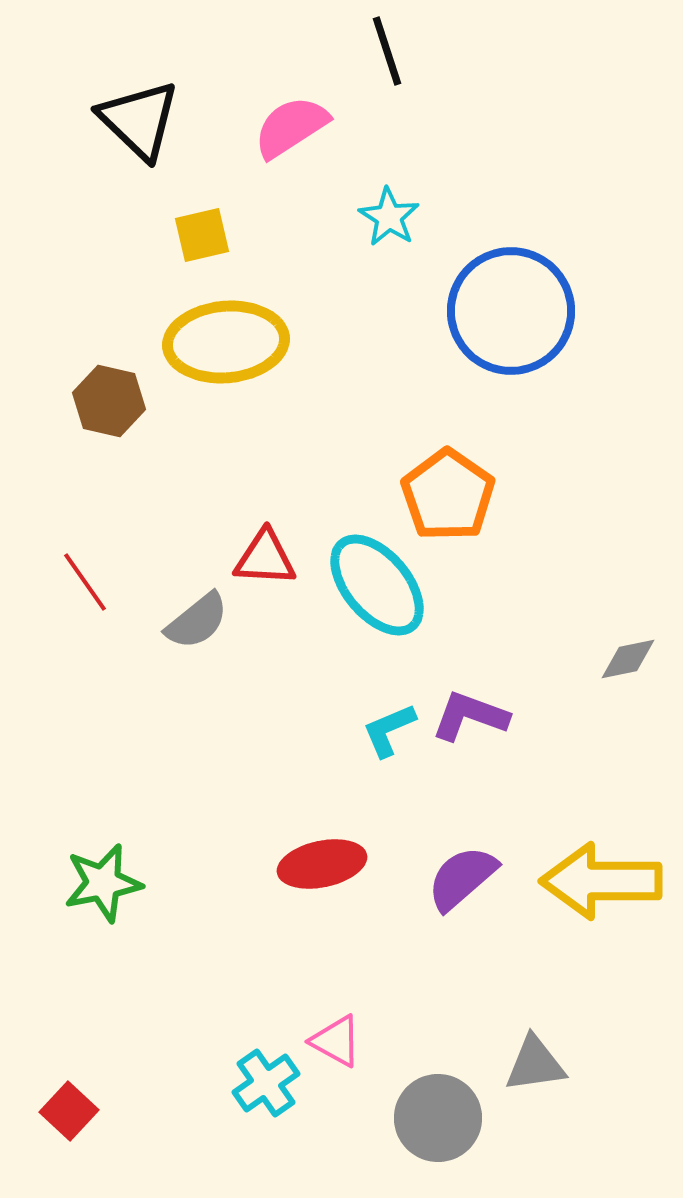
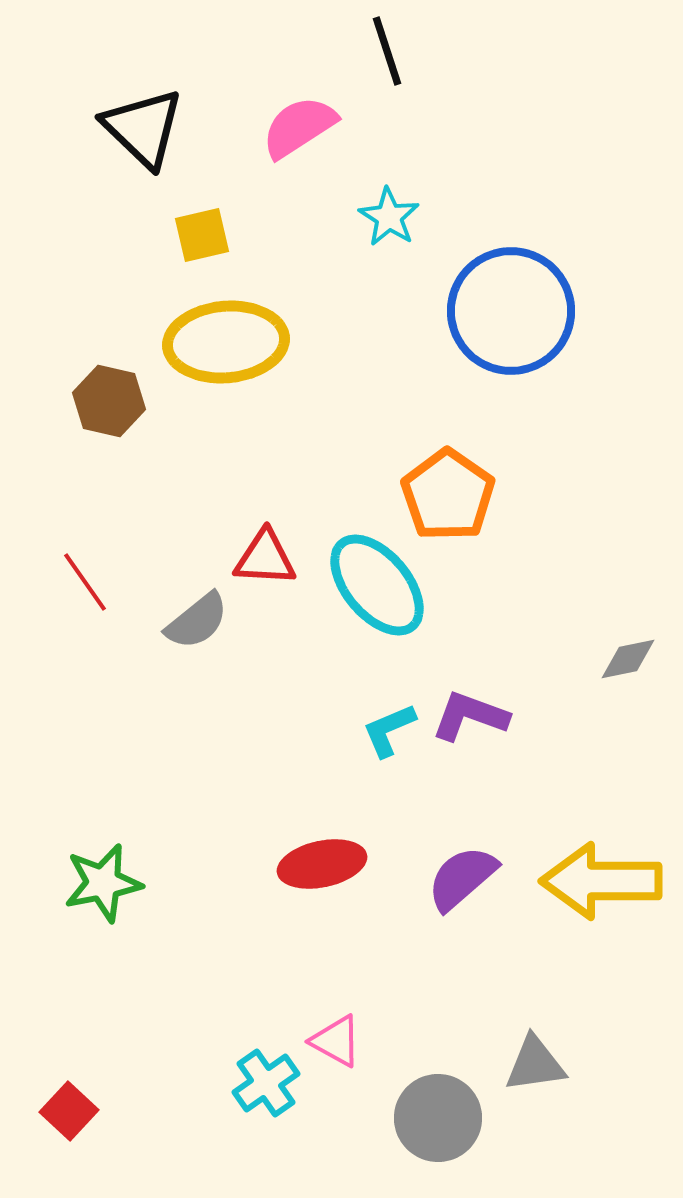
black triangle: moved 4 px right, 8 px down
pink semicircle: moved 8 px right
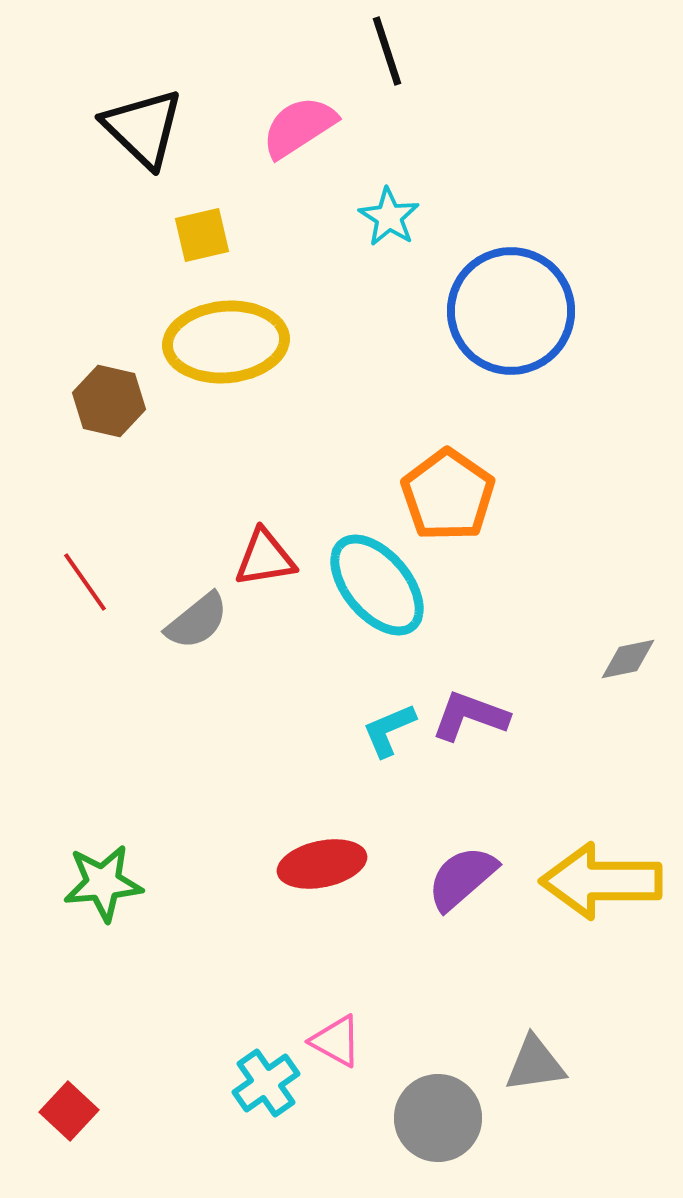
red triangle: rotated 12 degrees counterclockwise
green star: rotated 6 degrees clockwise
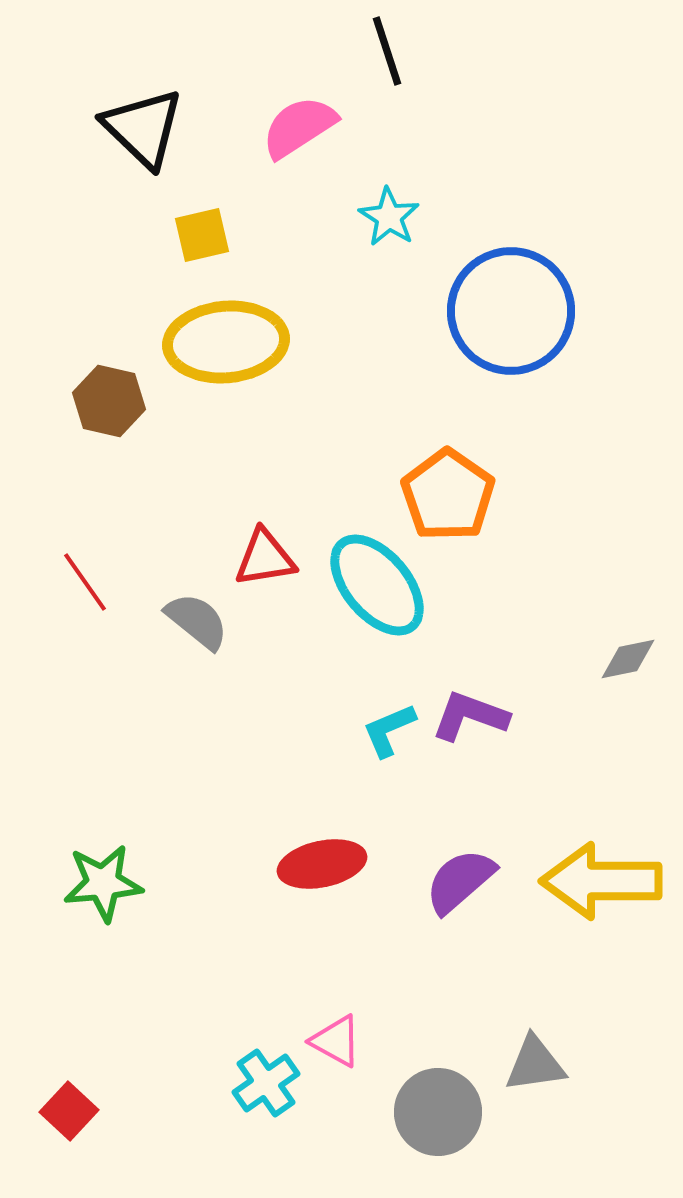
gray semicircle: rotated 102 degrees counterclockwise
purple semicircle: moved 2 px left, 3 px down
gray circle: moved 6 px up
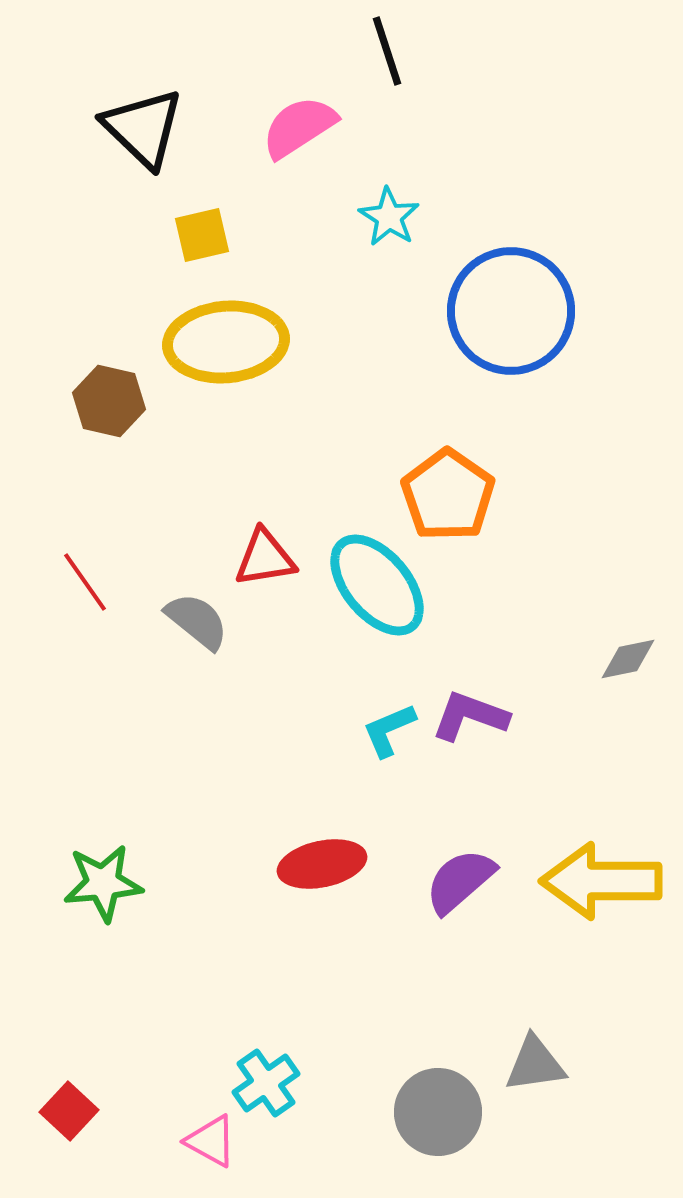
pink triangle: moved 125 px left, 100 px down
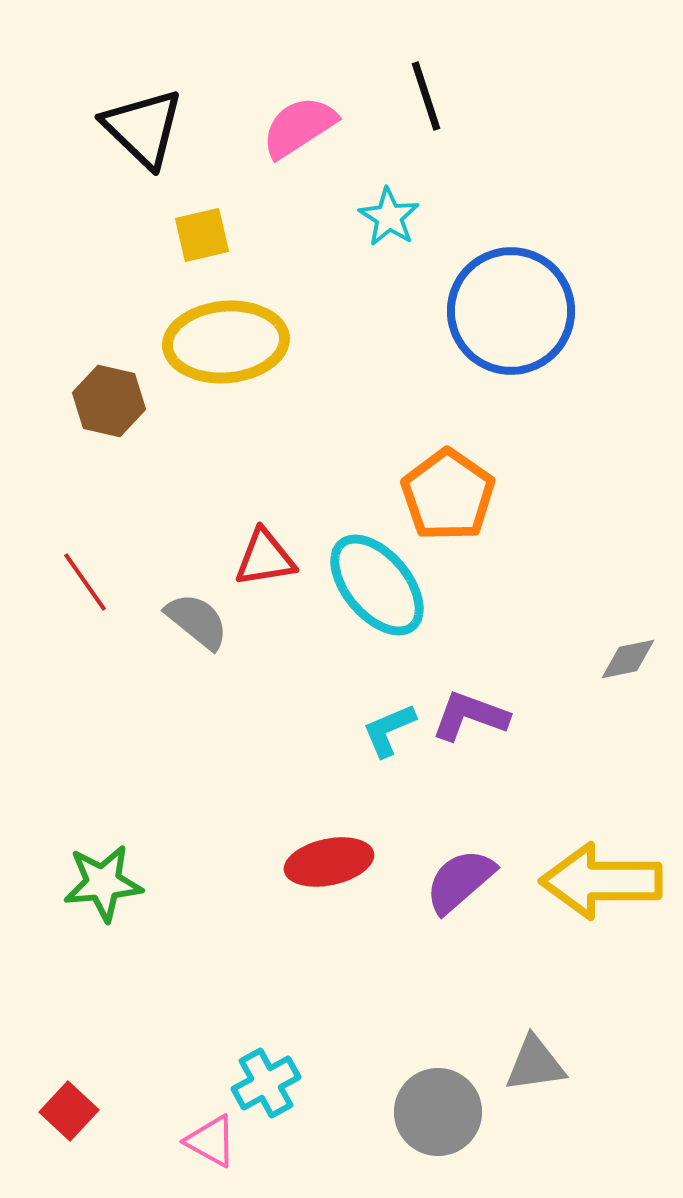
black line: moved 39 px right, 45 px down
red ellipse: moved 7 px right, 2 px up
cyan cross: rotated 6 degrees clockwise
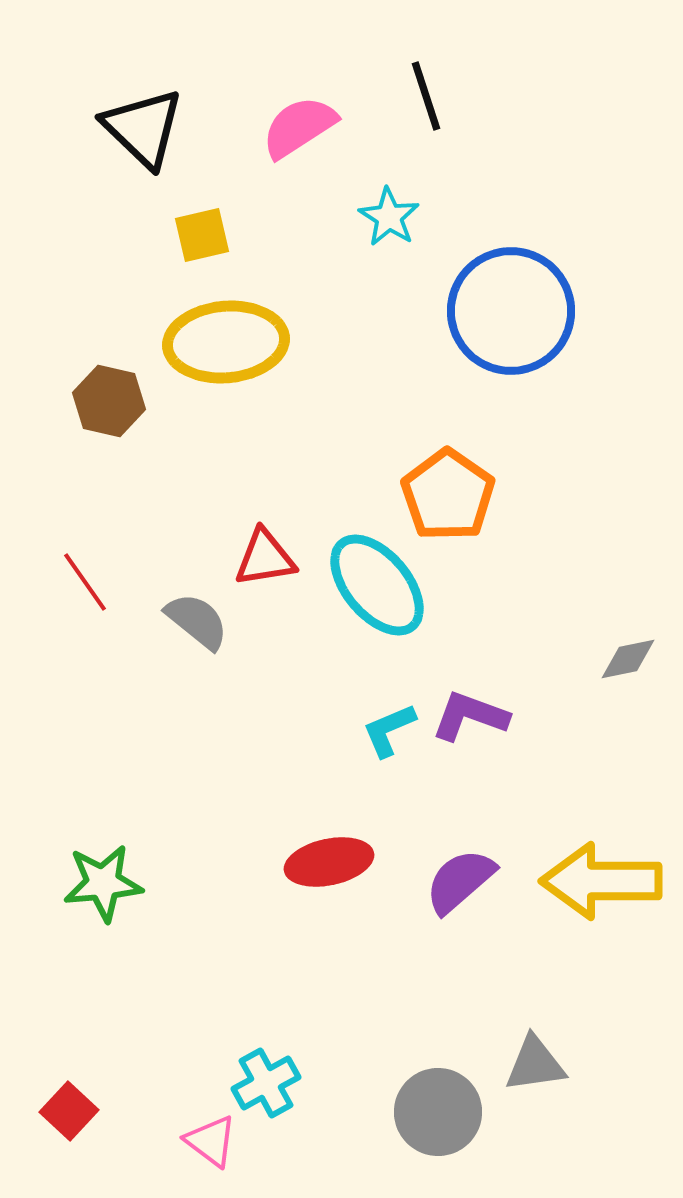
pink triangle: rotated 8 degrees clockwise
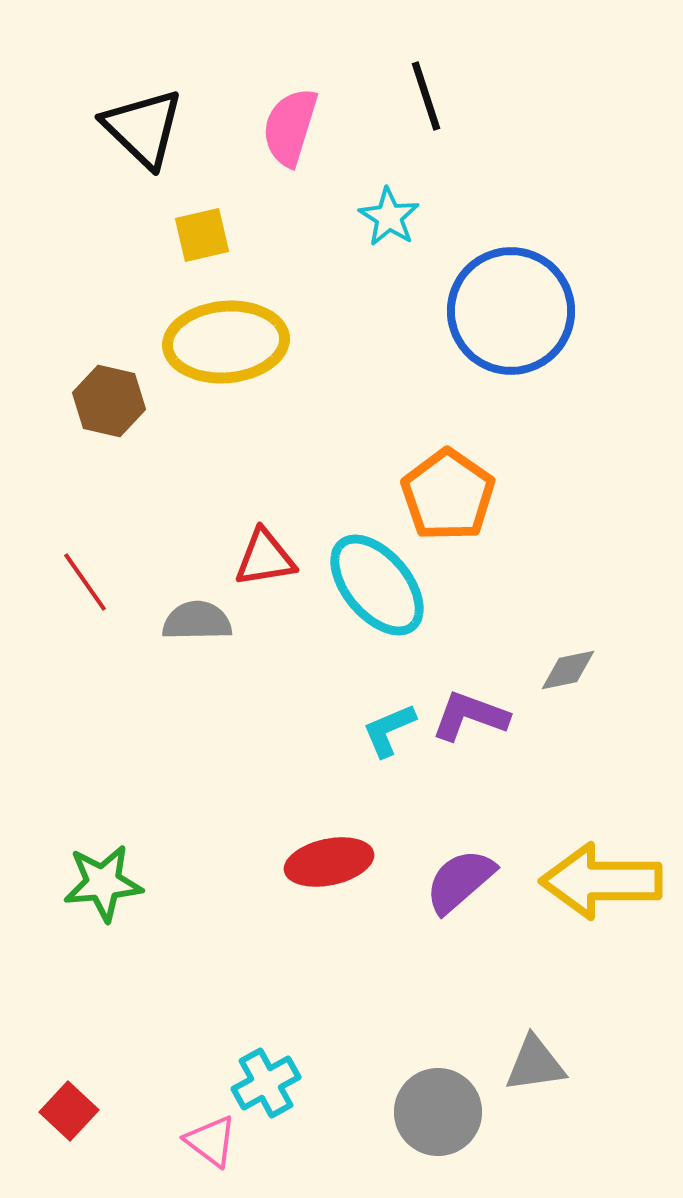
pink semicircle: moved 9 px left; rotated 40 degrees counterclockwise
gray semicircle: rotated 40 degrees counterclockwise
gray diamond: moved 60 px left, 11 px down
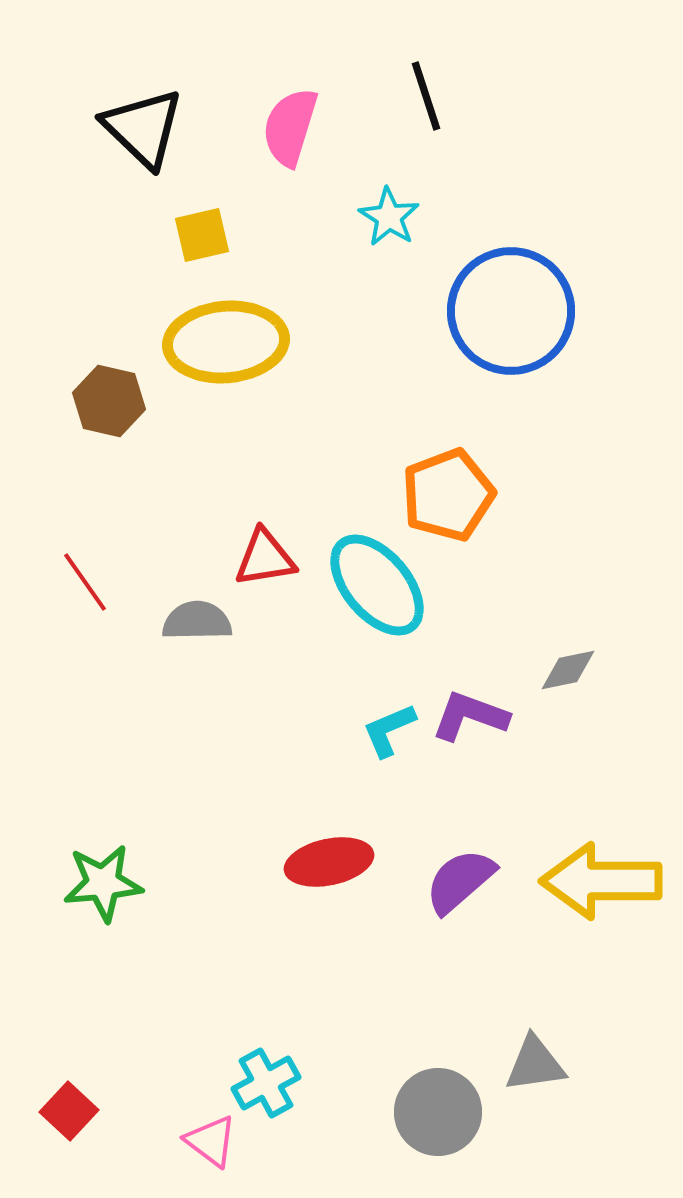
orange pentagon: rotated 16 degrees clockwise
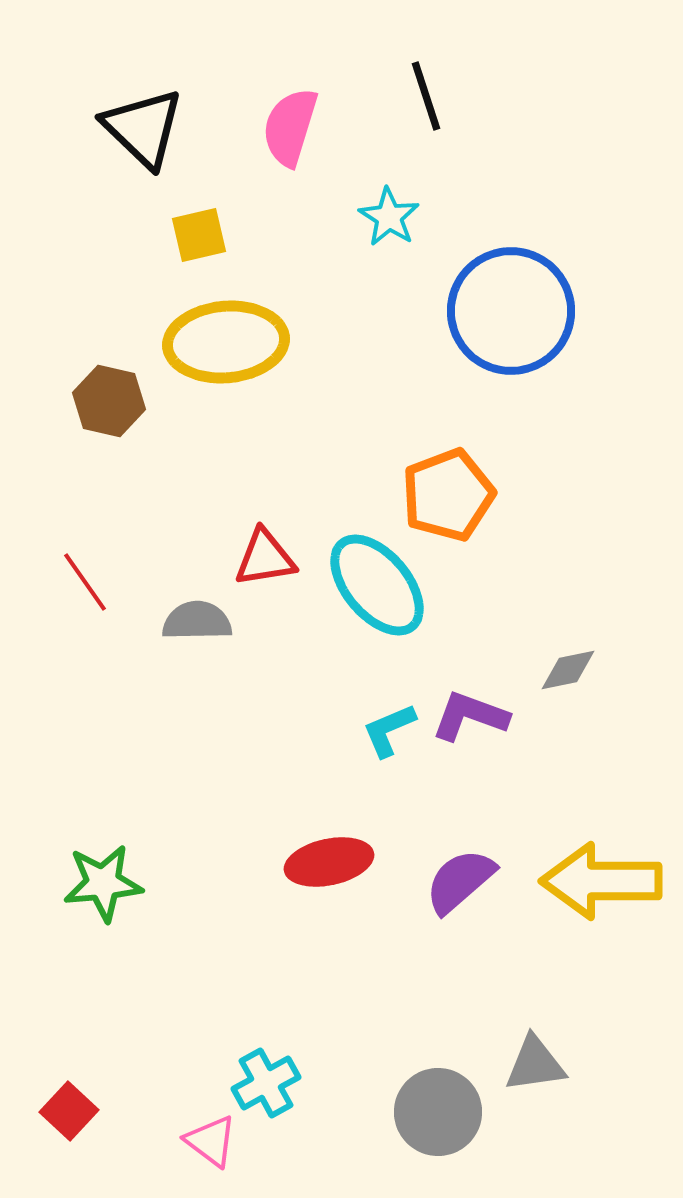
yellow square: moved 3 px left
